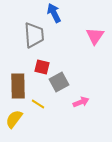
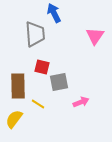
gray trapezoid: moved 1 px right, 1 px up
gray square: rotated 18 degrees clockwise
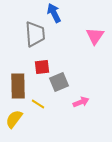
red square: rotated 21 degrees counterclockwise
gray square: rotated 12 degrees counterclockwise
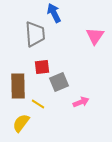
yellow semicircle: moved 7 px right, 4 px down
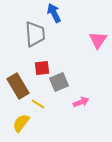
pink triangle: moved 3 px right, 4 px down
red square: moved 1 px down
brown rectangle: rotated 30 degrees counterclockwise
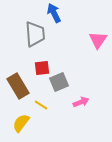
yellow line: moved 3 px right, 1 px down
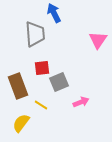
brown rectangle: rotated 10 degrees clockwise
